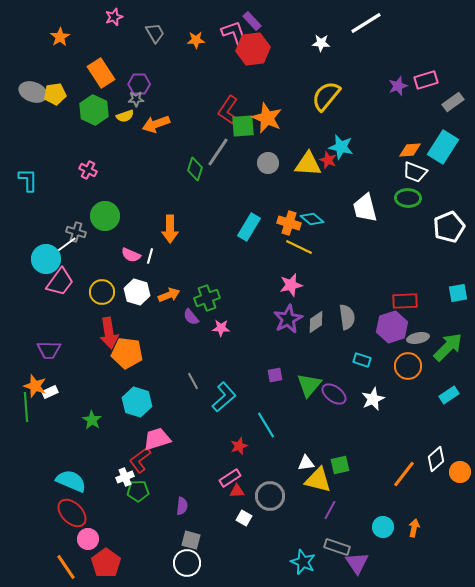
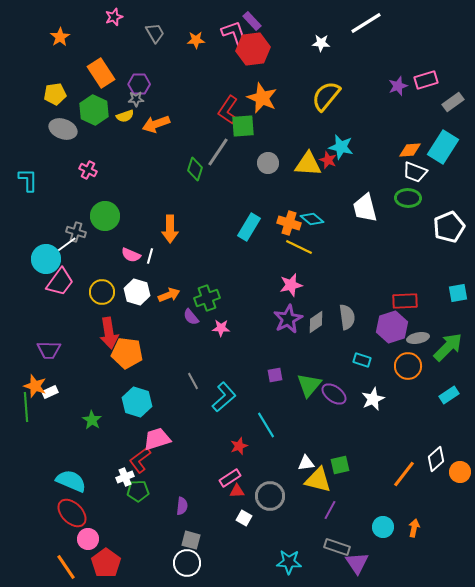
gray ellipse at (33, 92): moved 30 px right, 37 px down
orange star at (267, 118): moved 5 px left, 20 px up
cyan star at (303, 562): moved 14 px left; rotated 20 degrees counterclockwise
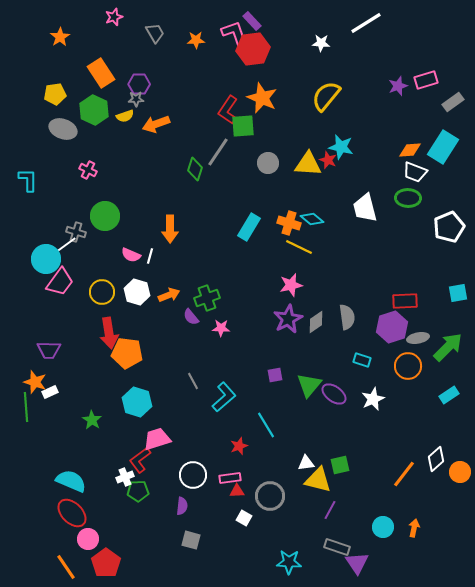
orange star at (35, 386): moved 4 px up
pink rectangle at (230, 478): rotated 25 degrees clockwise
white circle at (187, 563): moved 6 px right, 88 px up
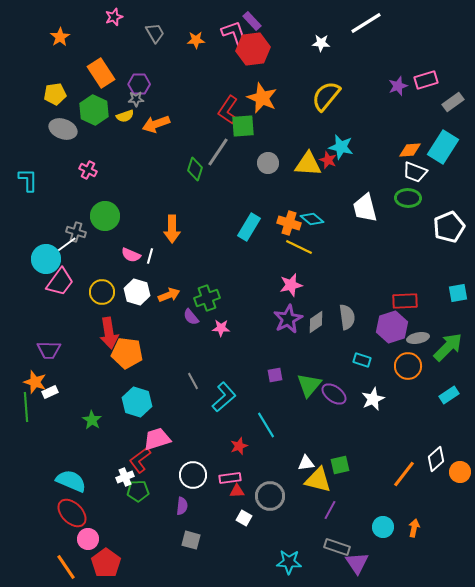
orange arrow at (170, 229): moved 2 px right
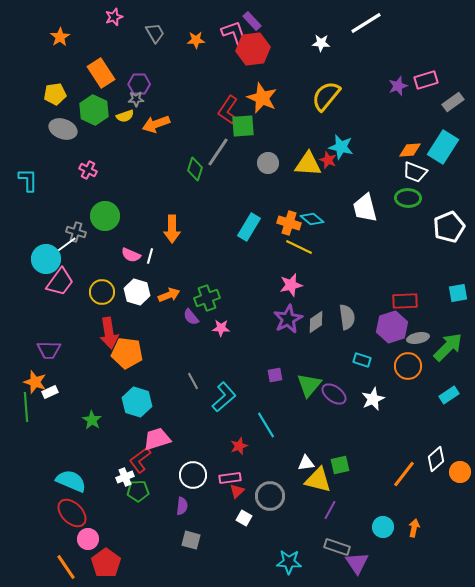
red triangle at (237, 491): rotated 42 degrees counterclockwise
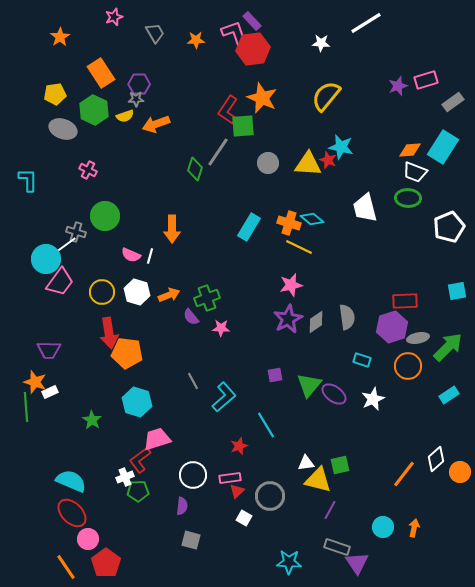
cyan square at (458, 293): moved 1 px left, 2 px up
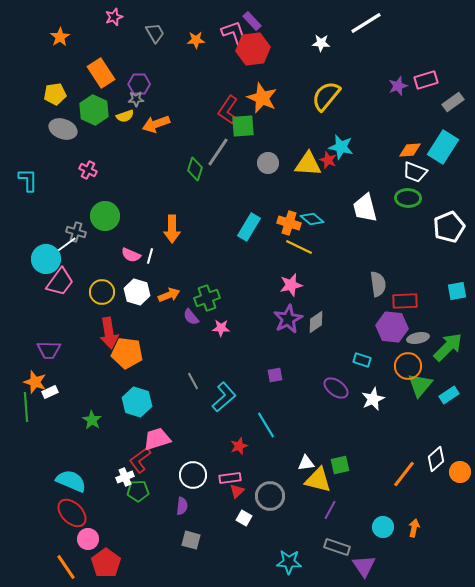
gray semicircle at (347, 317): moved 31 px right, 33 px up
purple hexagon at (392, 327): rotated 24 degrees clockwise
green triangle at (309, 385): moved 111 px right
purple ellipse at (334, 394): moved 2 px right, 6 px up
purple triangle at (357, 563): moved 7 px right, 3 px down
